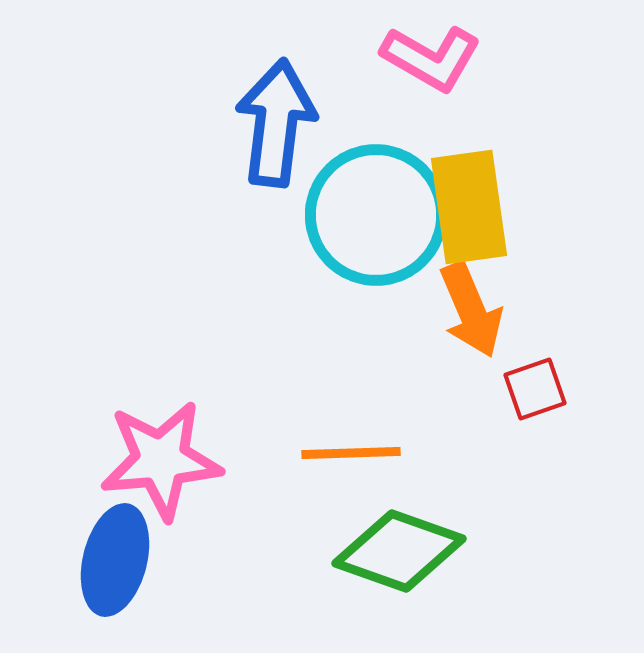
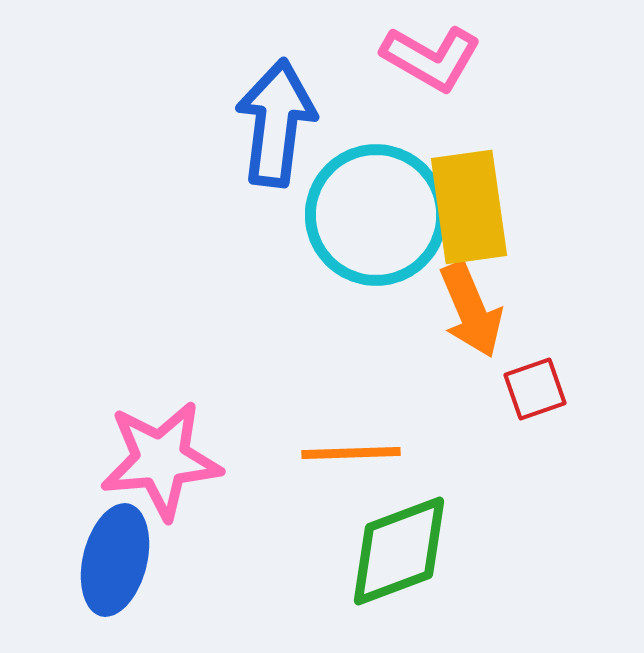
green diamond: rotated 40 degrees counterclockwise
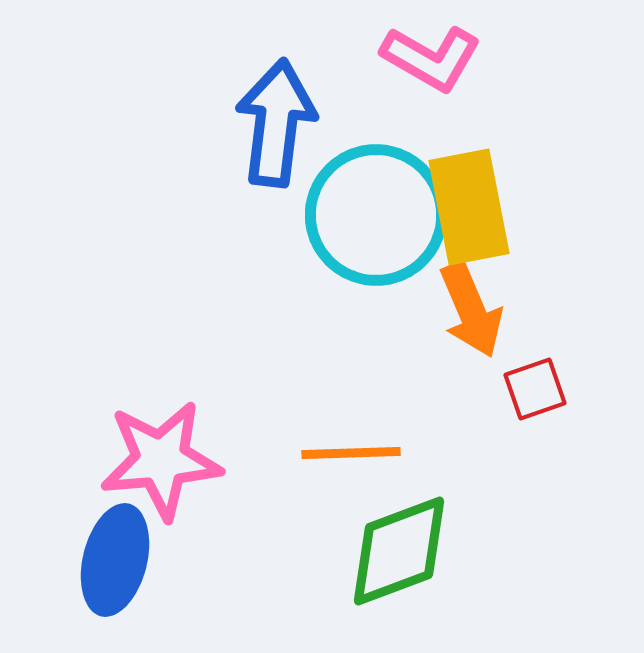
yellow rectangle: rotated 3 degrees counterclockwise
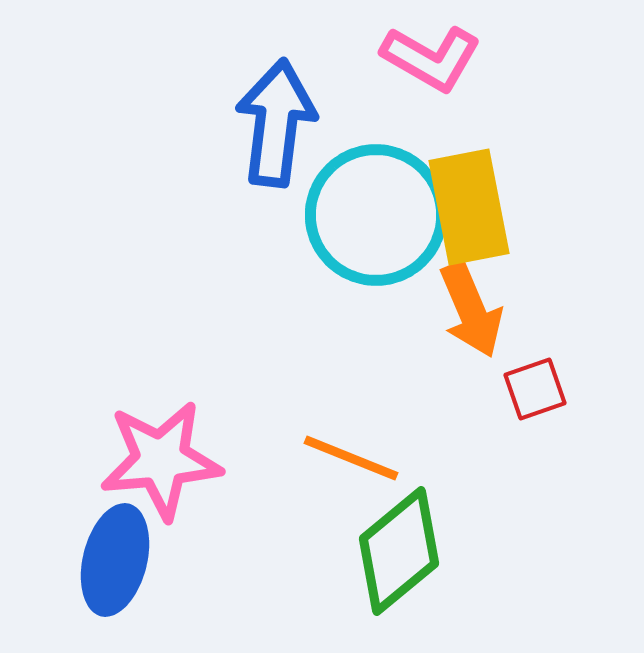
orange line: moved 5 px down; rotated 24 degrees clockwise
green diamond: rotated 19 degrees counterclockwise
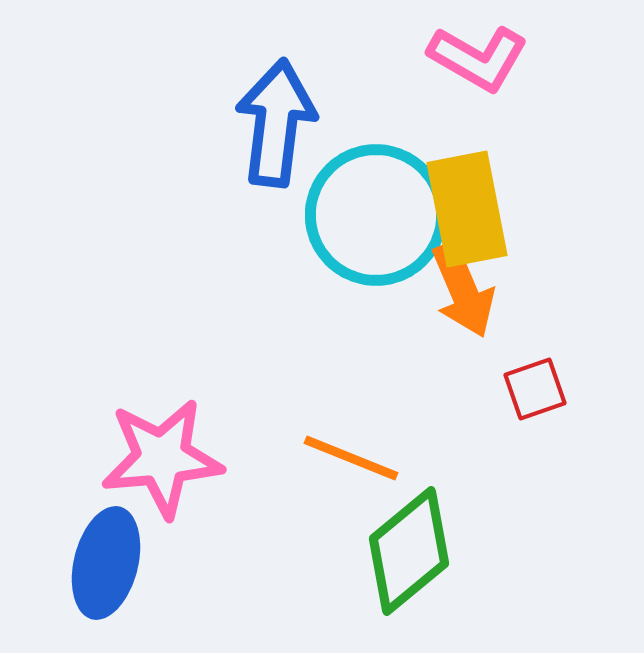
pink L-shape: moved 47 px right
yellow rectangle: moved 2 px left, 2 px down
orange arrow: moved 8 px left, 20 px up
pink star: moved 1 px right, 2 px up
green diamond: moved 10 px right
blue ellipse: moved 9 px left, 3 px down
